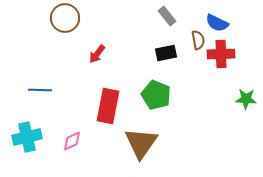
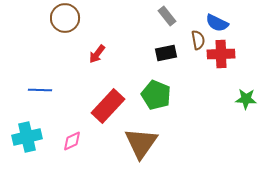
red rectangle: rotated 32 degrees clockwise
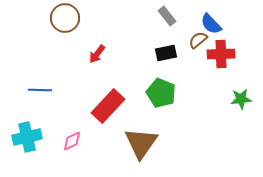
blue semicircle: moved 6 px left, 1 px down; rotated 20 degrees clockwise
brown semicircle: rotated 120 degrees counterclockwise
green pentagon: moved 5 px right, 2 px up
green star: moved 5 px left; rotated 10 degrees counterclockwise
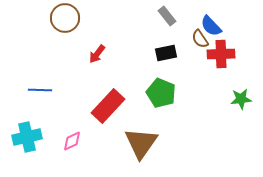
blue semicircle: moved 2 px down
brown semicircle: moved 2 px right, 1 px up; rotated 84 degrees counterclockwise
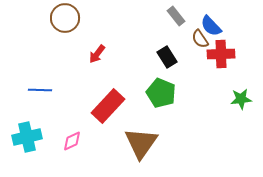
gray rectangle: moved 9 px right
black rectangle: moved 1 px right, 4 px down; rotated 70 degrees clockwise
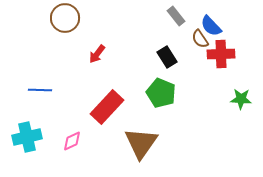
green star: rotated 10 degrees clockwise
red rectangle: moved 1 px left, 1 px down
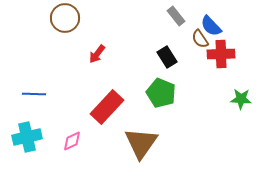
blue line: moved 6 px left, 4 px down
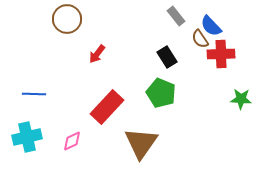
brown circle: moved 2 px right, 1 px down
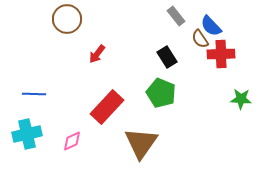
cyan cross: moved 3 px up
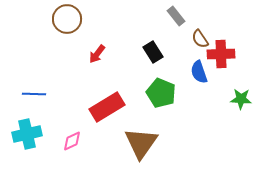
blue semicircle: moved 12 px left, 46 px down; rotated 25 degrees clockwise
black rectangle: moved 14 px left, 5 px up
red rectangle: rotated 16 degrees clockwise
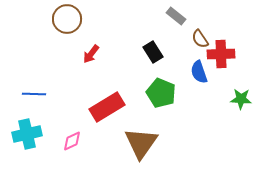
gray rectangle: rotated 12 degrees counterclockwise
red arrow: moved 6 px left
